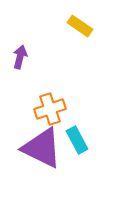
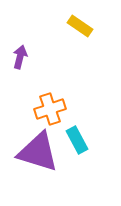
purple triangle: moved 4 px left, 4 px down; rotated 9 degrees counterclockwise
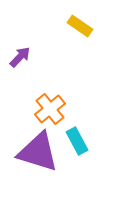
purple arrow: rotated 30 degrees clockwise
orange cross: rotated 20 degrees counterclockwise
cyan rectangle: moved 1 px down
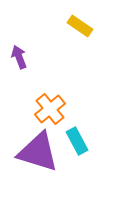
purple arrow: moved 1 px left; rotated 65 degrees counterclockwise
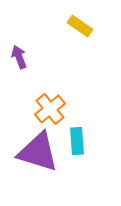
cyan rectangle: rotated 24 degrees clockwise
